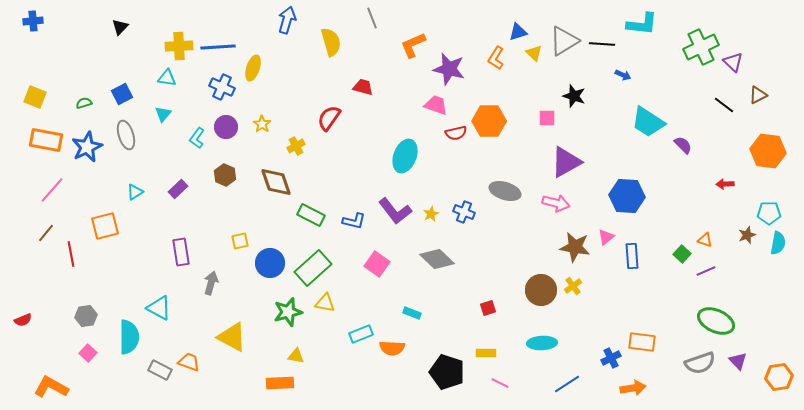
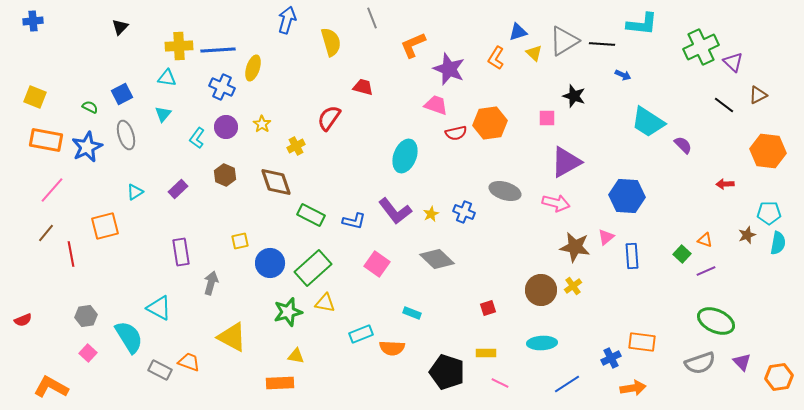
blue line at (218, 47): moved 3 px down
purple star at (449, 69): rotated 8 degrees clockwise
green semicircle at (84, 103): moved 6 px right, 4 px down; rotated 42 degrees clockwise
orange hexagon at (489, 121): moved 1 px right, 2 px down; rotated 8 degrees counterclockwise
cyan semicircle at (129, 337): rotated 32 degrees counterclockwise
purple triangle at (738, 361): moved 4 px right, 1 px down
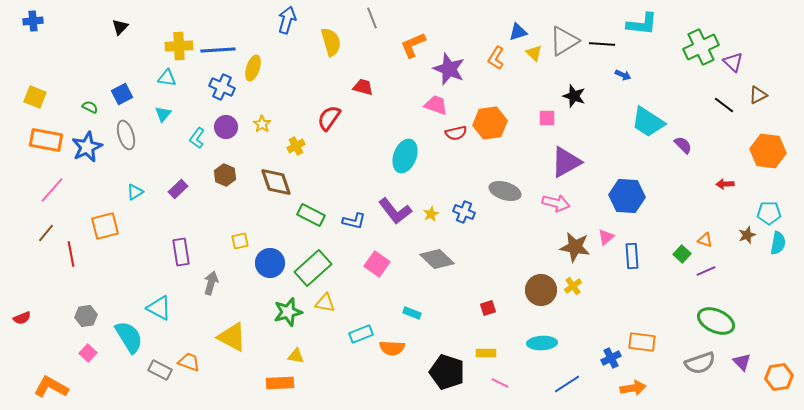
red semicircle at (23, 320): moved 1 px left, 2 px up
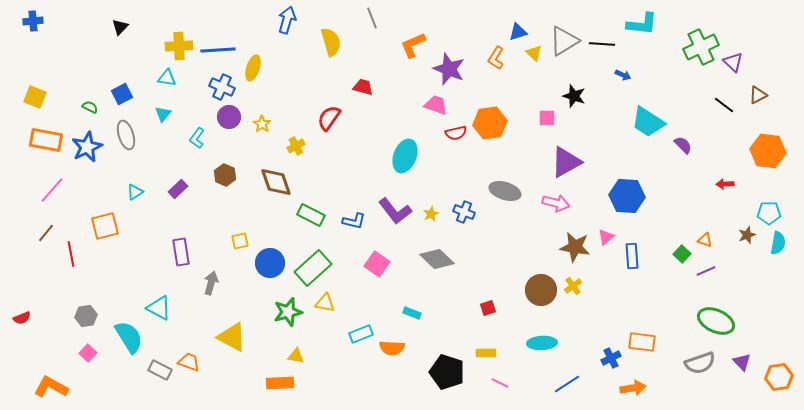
purple circle at (226, 127): moved 3 px right, 10 px up
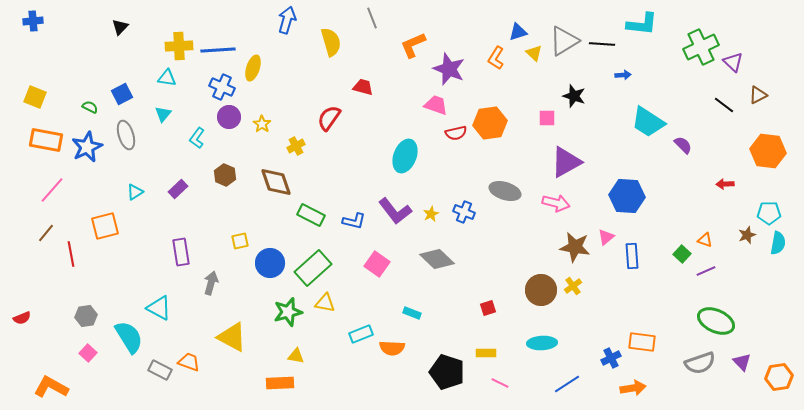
blue arrow at (623, 75): rotated 28 degrees counterclockwise
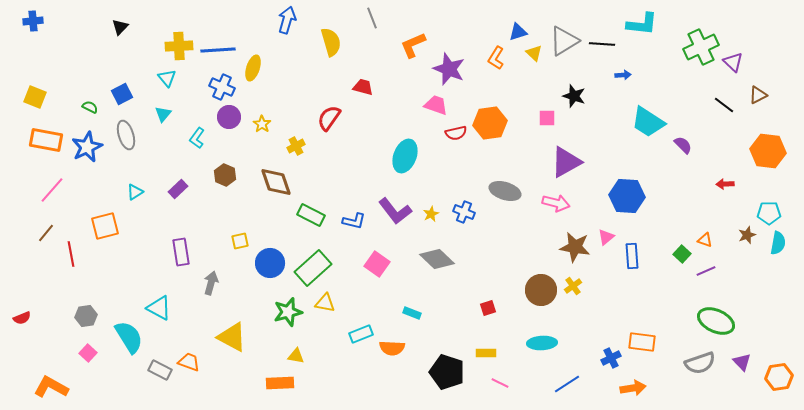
cyan triangle at (167, 78): rotated 42 degrees clockwise
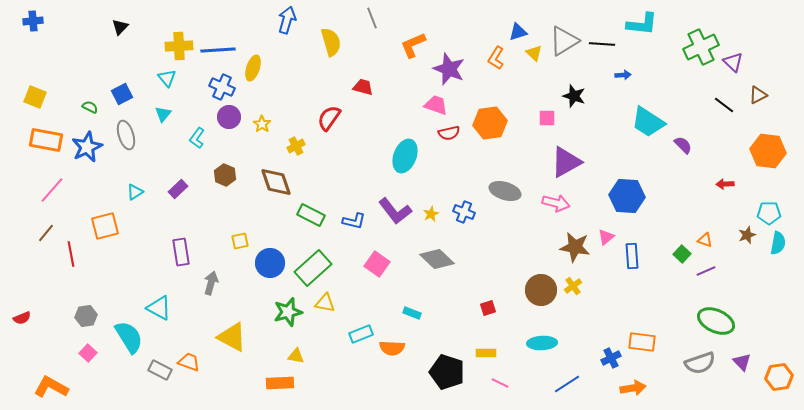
red semicircle at (456, 133): moved 7 px left
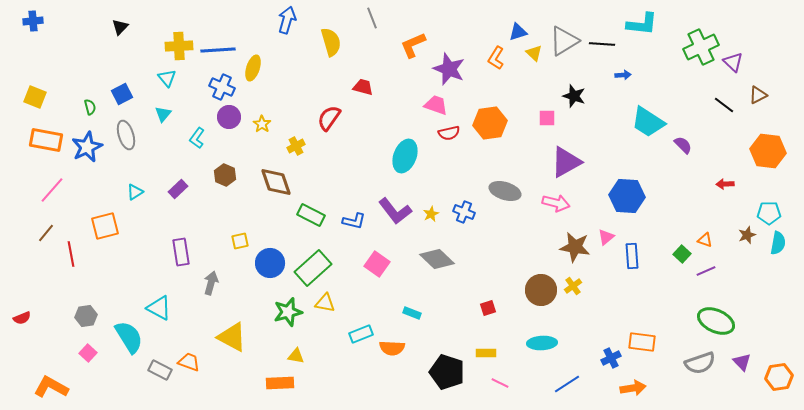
green semicircle at (90, 107): rotated 49 degrees clockwise
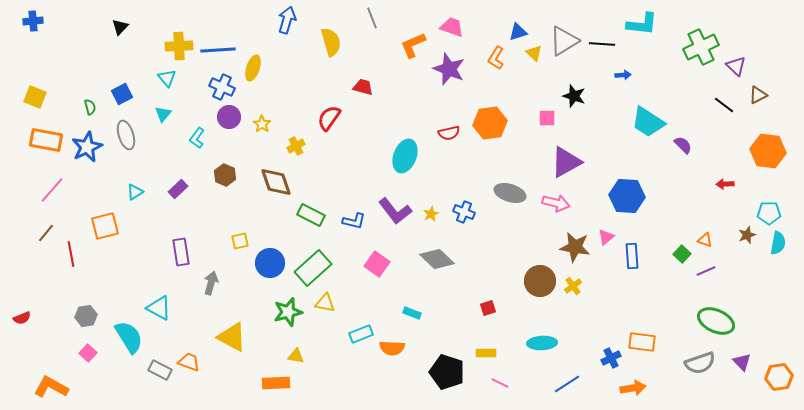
purple triangle at (733, 62): moved 3 px right, 4 px down
pink trapezoid at (436, 105): moved 16 px right, 78 px up
gray ellipse at (505, 191): moved 5 px right, 2 px down
brown circle at (541, 290): moved 1 px left, 9 px up
orange rectangle at (280, 383): moved 4 px left
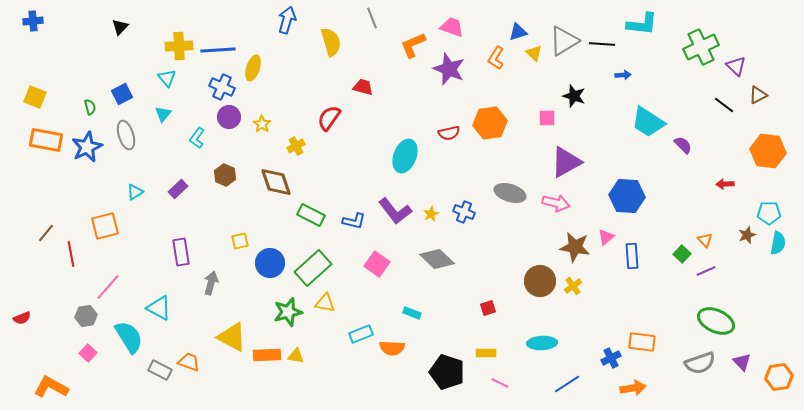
pink line at (52, 190): moved 56 px right, 97 px down
orange triangle at (705, 240): rotated 28 degrees clockwise
orange rectangle at (276, 383): moved 9 px left, 28 px up
